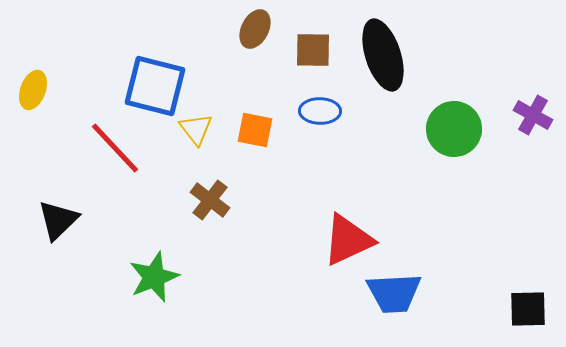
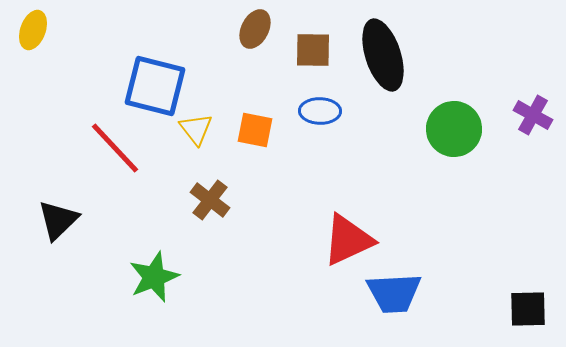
yellow ellipse: moved 60 px up
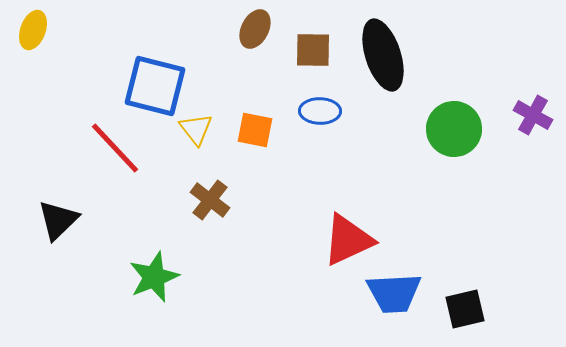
black square: moved 63 px left; rotated 12 degrees counterclockwise
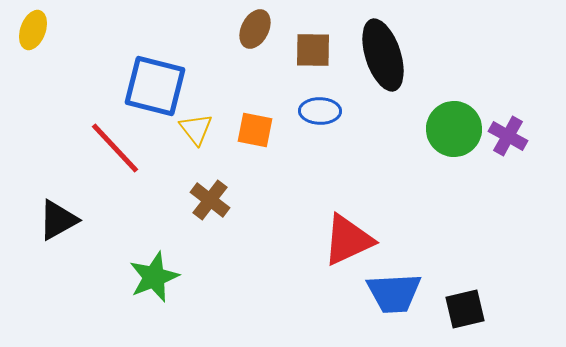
purple cross: moved 25 px left, 21 px down
black triangle: rotated 15 degrees clockwise
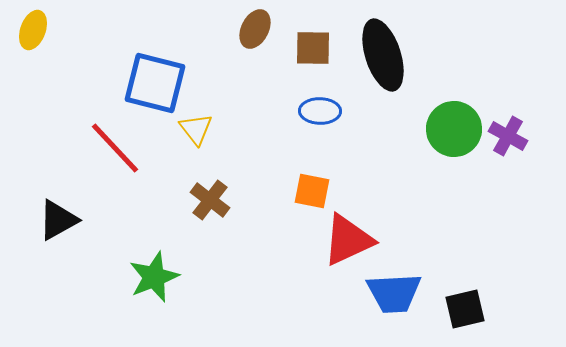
brown square: moved 2 px up
blue square: moved 3 px up
orange square: moved 57 px right, 61 px down
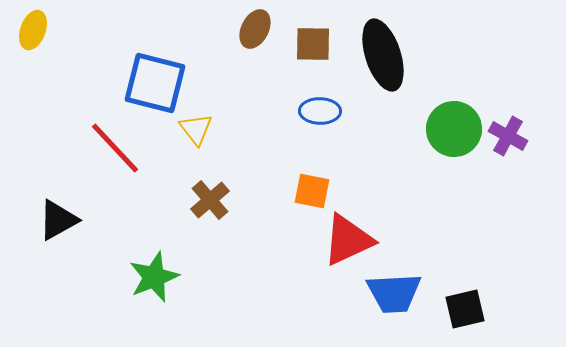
brown square: moved 4 px up
brown cross: rotated 12 degrees clockwise
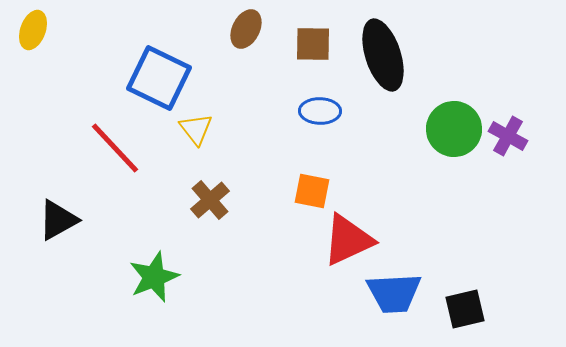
brown ellipse: moved 9 px left
blue square: moved 4 px right, 5 px up; rotated 12 degrees clockwise
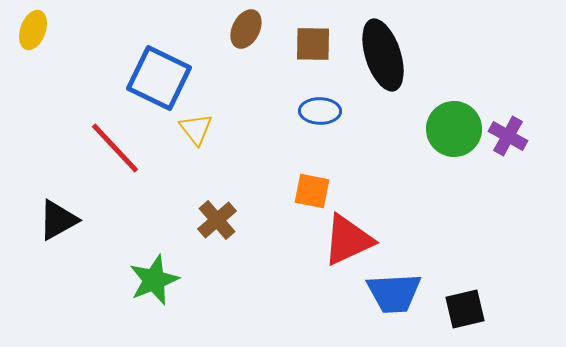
brown cross: moved 7 px right, 20 px down
green star: moved 3 px down
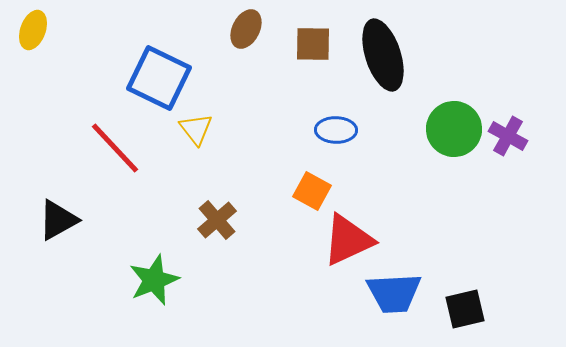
blue ellipse: moved 16 px right, 19 px down
orange square: rotated 18 degrees clockwise
